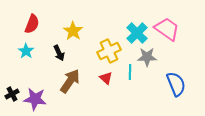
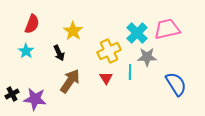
pink trapezoid: rotated 48 degrees counterclockwise
red triangle: rotated 16 degrees clockwise
blue semicircle: rotated 10 degrees counterclockwise
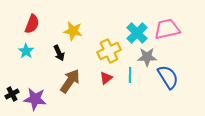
yellow star: rotated 24 degrees counterclockwise
cyan line: moved 3 px down
red triangle: rotated 24 degrees clockwise
blue semicircle: moved 8 px left, 7 px up
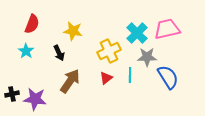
black cross: rotated 16 degrees clockwise
